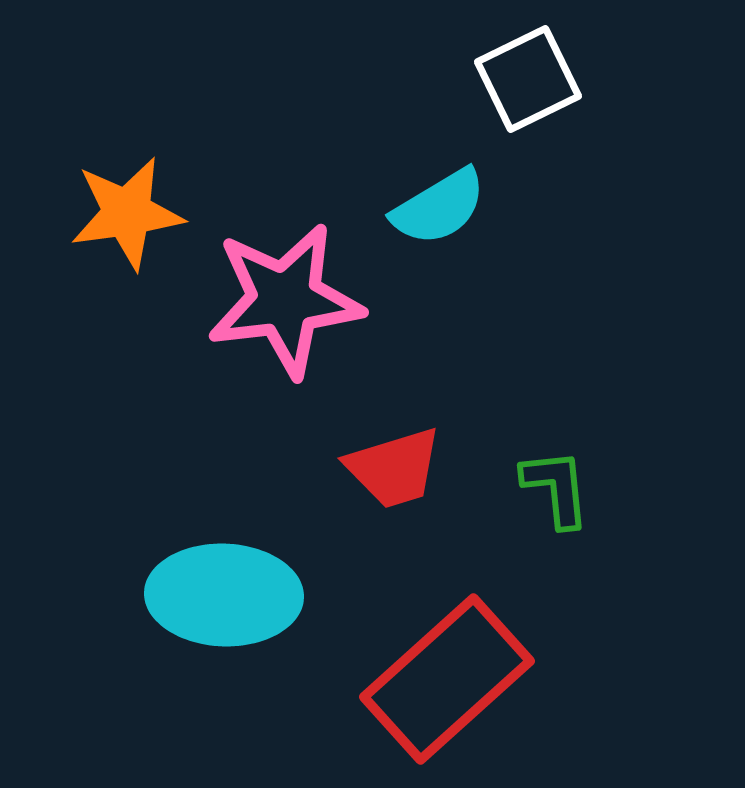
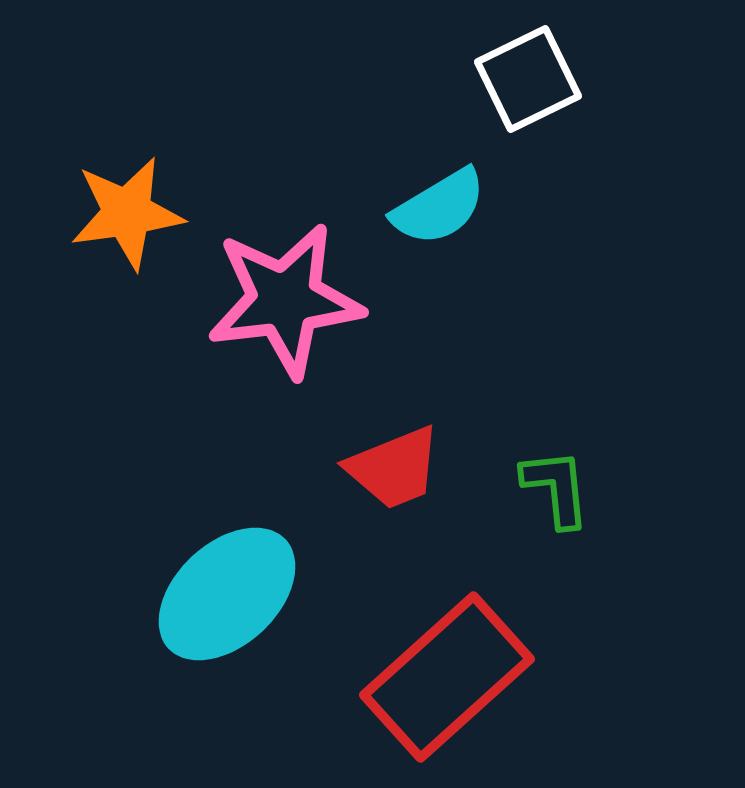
red trapezoid: rotated 5 degrees counterclockwise
cyan ellipse: moved 3 px right, 1 px up; rotated 45 degrees counterclockwise
red rectangle: moved 2 px up
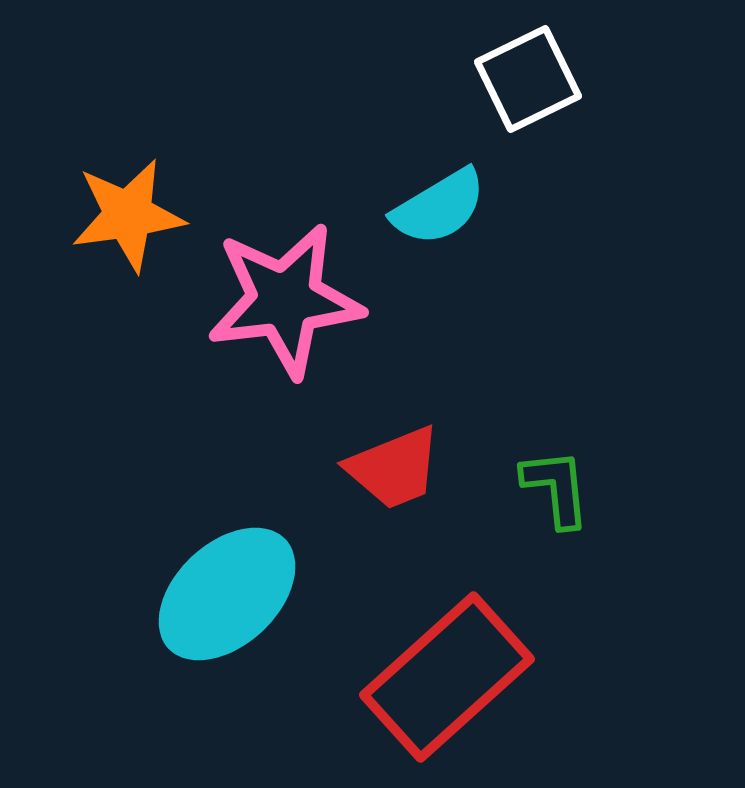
orange star: moved 1 px right, 2 px down
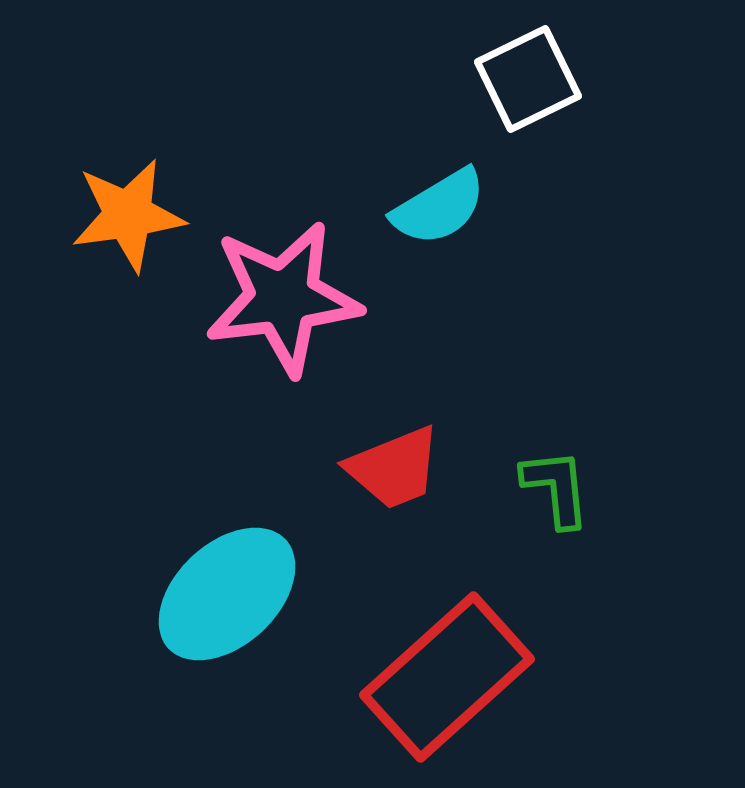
pink star: moved 2 px left, 2 px up
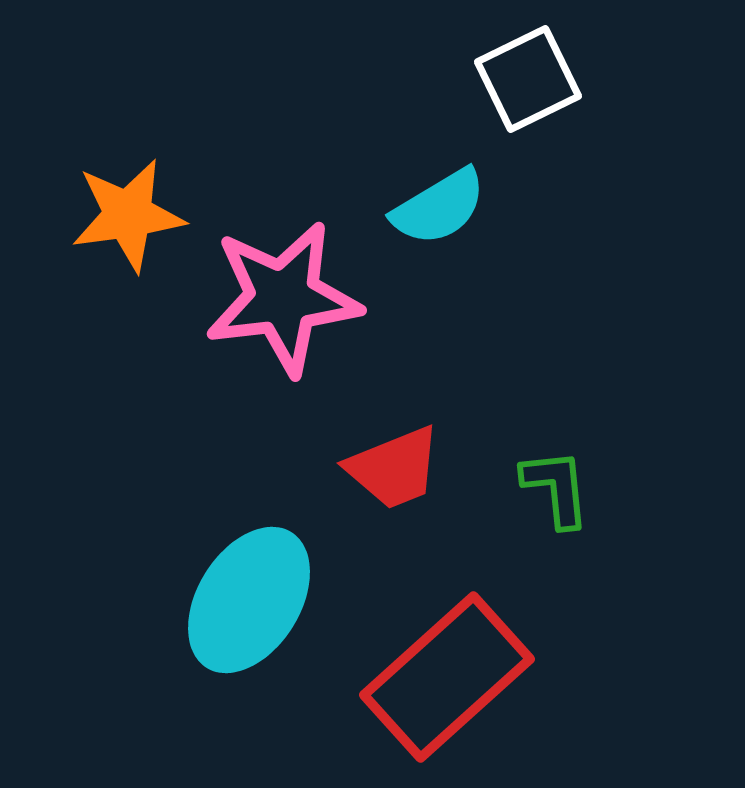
cyan ellipse: moved 22 px right, 6 px down; rotated 15 degrees counterclockwise
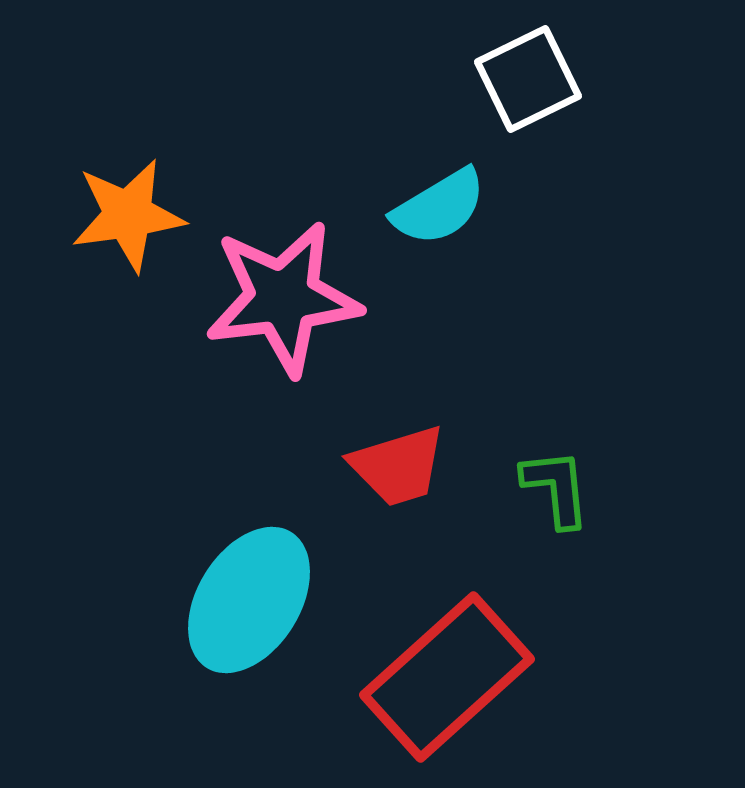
red trapezoid: moved 4 px right, 2 px up; rotated 5 degrees clockwise
